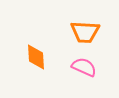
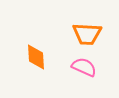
orange trapezoid: moved 2 px right, 2 px down
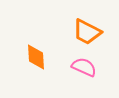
orange trapezoid: moved 2 px up; rotated 24 degrees clockwise
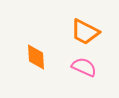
orange trapezoid: moved 2 px left
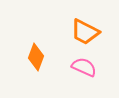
orange diamond: rotated 24 degrees clockwise
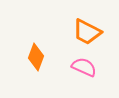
orange trapezoid: moved 2 px right
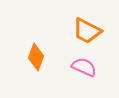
orange trapezoid: moved 1 px up
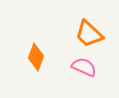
orange trapezoid: moved 2 px right, 3 px down; rotated 16 degrees clockwise
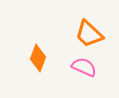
orange diamond: moved 2 px right, 1 px down
